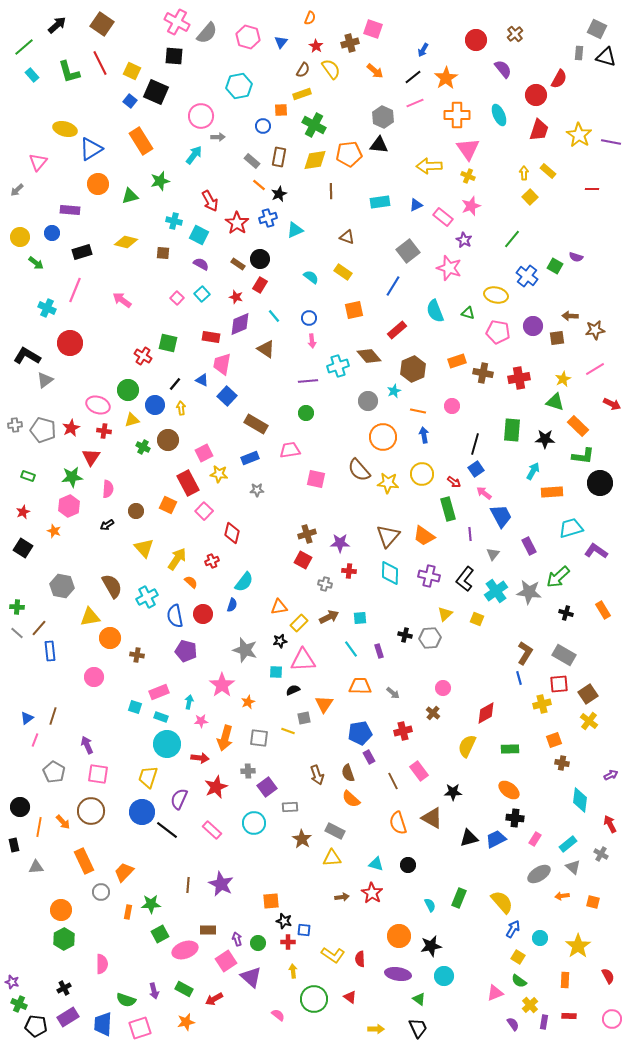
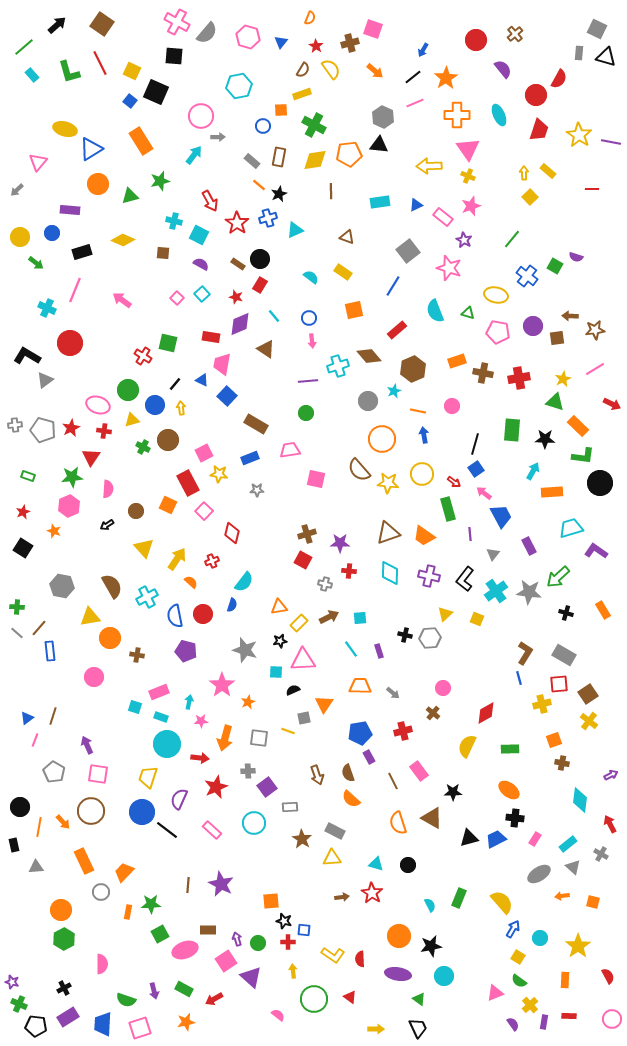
yellow diamond at (126, 242): moved 3 px left, 2 px up; rotated 10 degrees clockwise
orange circle at (383, 437): moved 1 px left, 2 px down
brown triangle at (388, 536): moved 3 px up; rotated 30 degrees clockwise
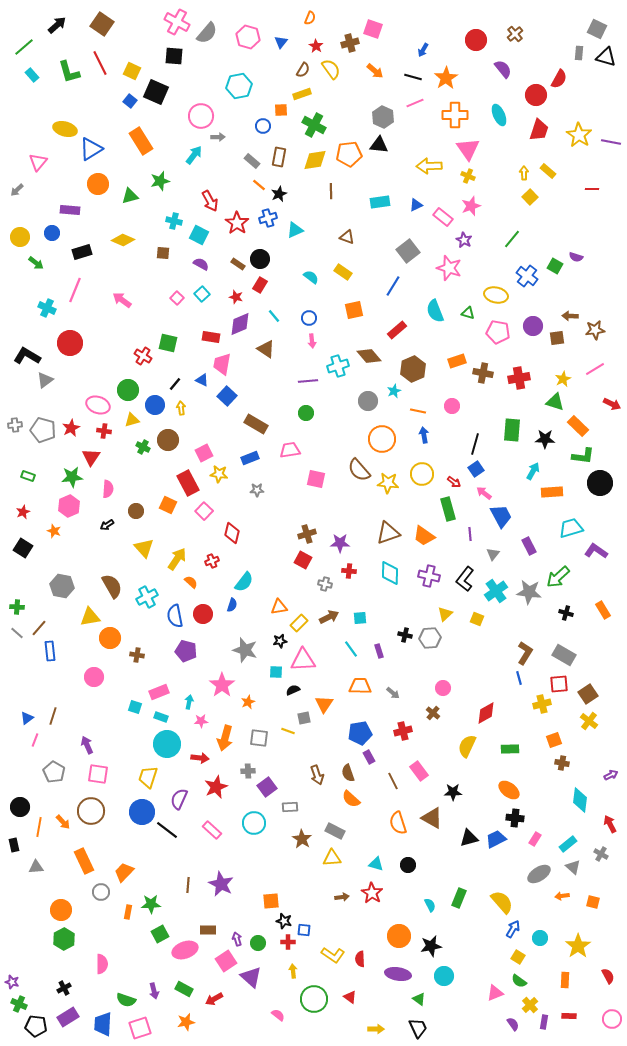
black line at (413, 77): rotated 54 degrees clockwise
orange cross at (457, 115): moved 2 px left
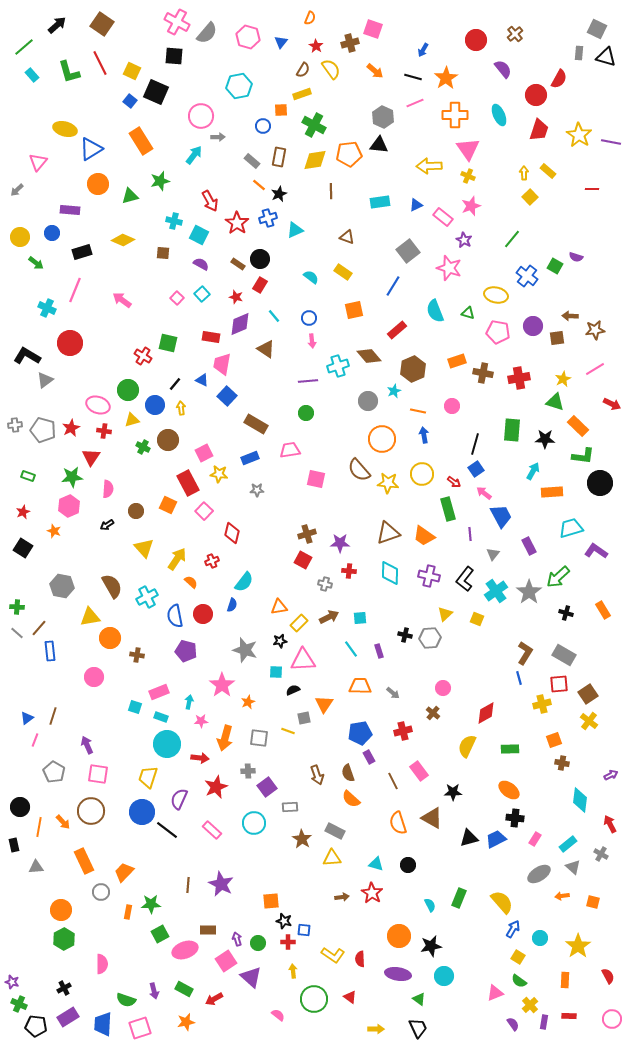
gray star at (529, 592): rotated 30 degrees clockwise
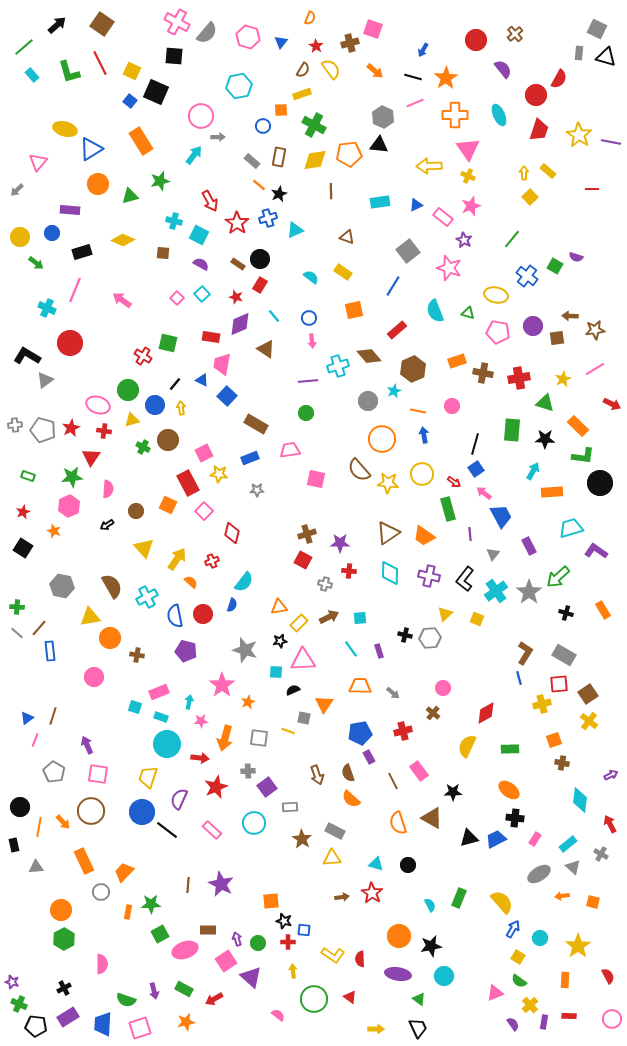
green triangle at (555, 402): moved 10 px left, 1 px down
brown triangle at (388, 533): rotated 15 degrees counterclockwise
gray square at (304, 718): rotated 24 degrees clockwise
